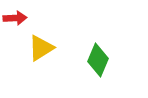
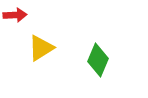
red arrow: moved 3 px up
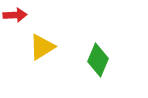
yellow triangle: moved 1 px right, 1 px up
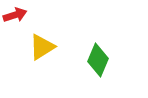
red arrow: rotated 15 degrees counterclockwise
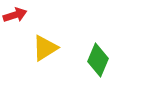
yellow triangle: moved 3 px right, 1 px down
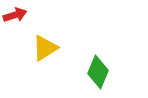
green diamond: moved 12 px down
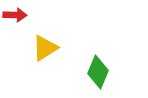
red arrow: rotated 20 degrees clockwise
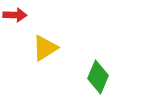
green diamond: moved 5 px down
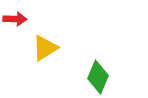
red arrow: moved 4 px down
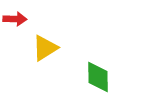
green diamond: rotated 24 degrees counterclockwise
